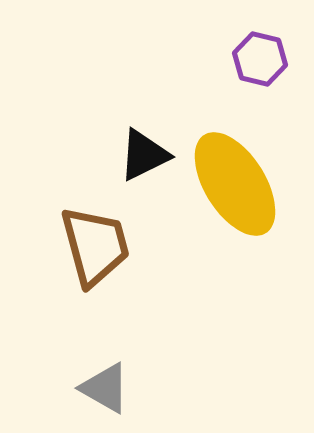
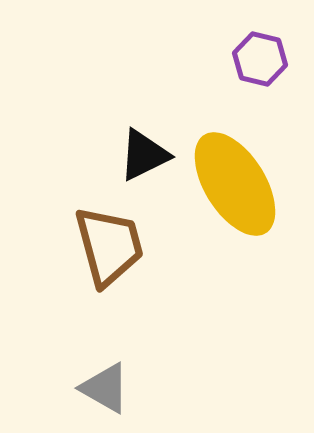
brown trapezoid: moved 14 px right
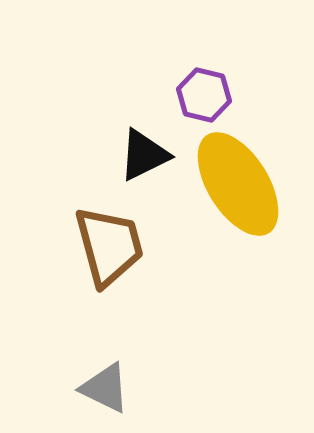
purple hexagon: moved 56 px left, 36 px down
yellow ellipse: moved 3 px right
gray triangle: rotated 4 degrees counterclockwise
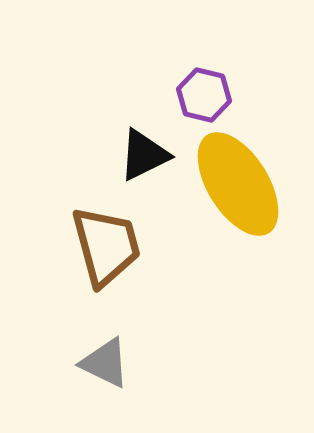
brown trapezoid: moved 3 px left
gray triangle: moved 25 px up
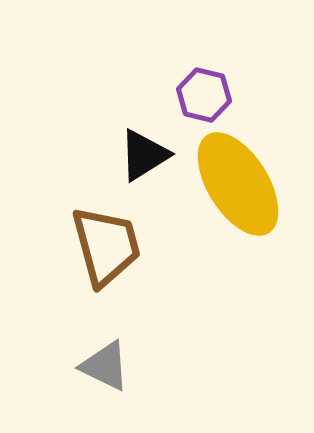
black triangle: rotated 6 degrees counterclockwise
gray triangle: moved 3 px down
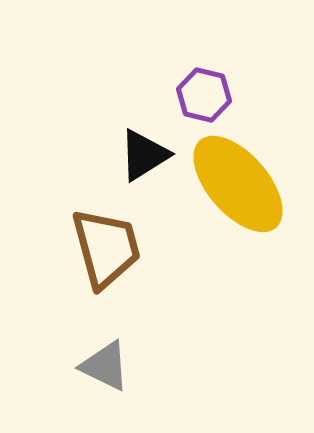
yellow ellipse: rotated 9 degrees counterclockwise
brown trapezoid: moved 2 px down
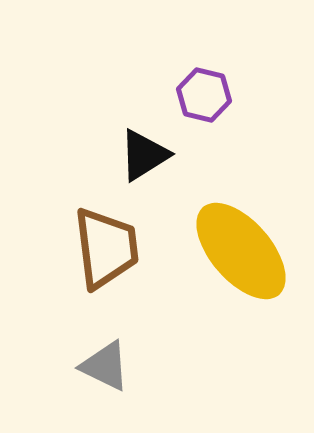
yellow ellipse: moved 3 px right, 67 px down
brown trapezoid: rotated 8 degrees clockwise
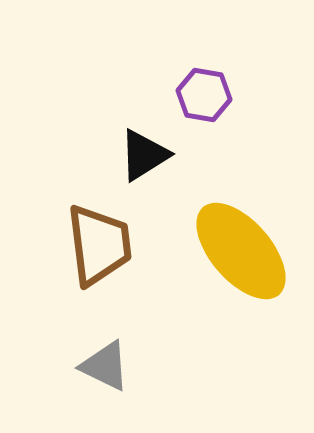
purple hexagon: rotated 4 degrees counterclockwise
brown trapezoid: moved 7 px left, 3 px up
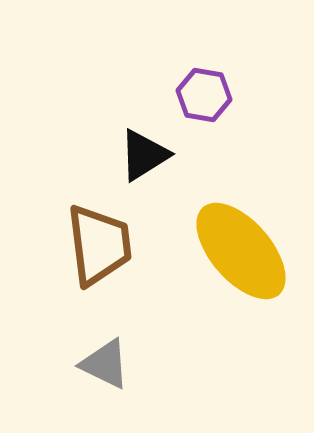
gray triangle: moved 2 px up
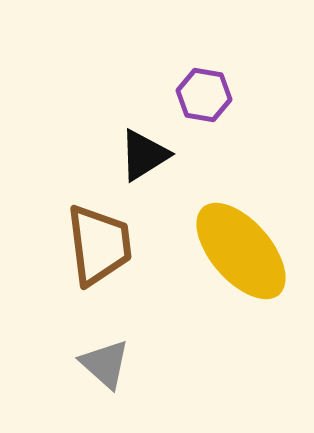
gray triangle: rotated 16 degrees clockwise
